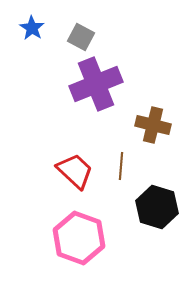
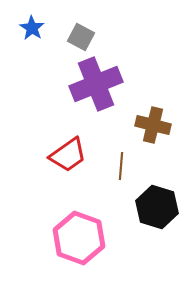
red trapezoid: moved 7 px left, 16 px up; rotated 102 degrees clockwise
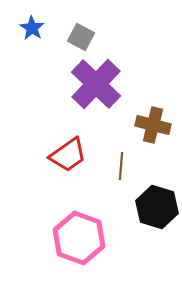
purple cross: rotated 24 degrees counterclockwise
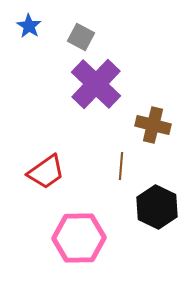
blue star: moved 3 px left, 2 px up
red trapezoid: moved 22 px left, 17 px down
black hexagon: rotated 9 degrees clockwise
pink hexagon: rotated 21 degrees counterclockwise
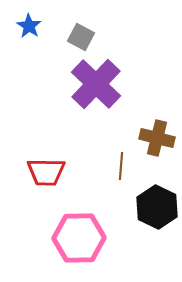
brown cross: moved 4 px right, 13 px down
red trapezoid: rotated 36 degrees clockwise
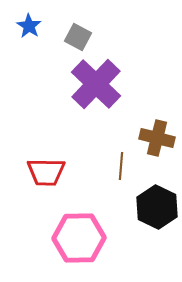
gray square: moved 3 px left
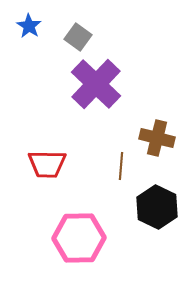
gray square: rotated 8 degrees clockwise
red trapezoid: moved 1 px right, 8 px up
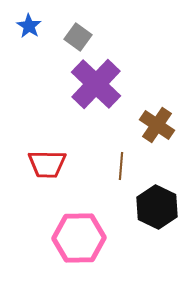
brown cross: moved 13 px up; rotated 20 degrees clockwise
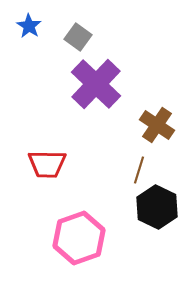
brown line: moved 18 px right, 4 px down; rotated 12 degrees clockwise
pink hexagon: rotated 18 degrees counterclockwise
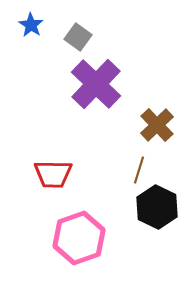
blue star: moved 2 px right, 1 px up
brown cross: rotated 12 degrees clockwise
red trapezoid: moved 6 px right, 10 px down
